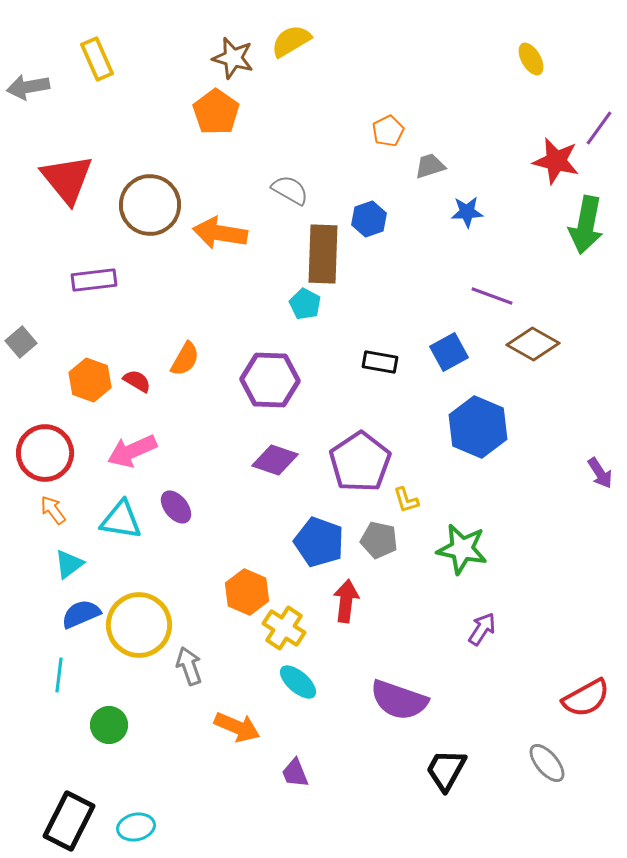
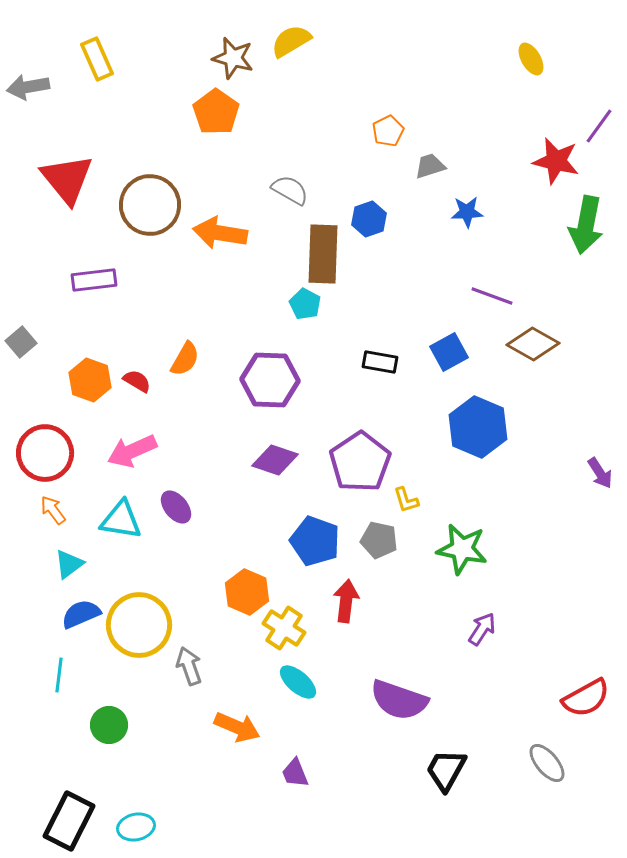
purple line at (599, 128): moved 2 px up
blue pentagon at (319, 542): moved 4 px left, 1 px up
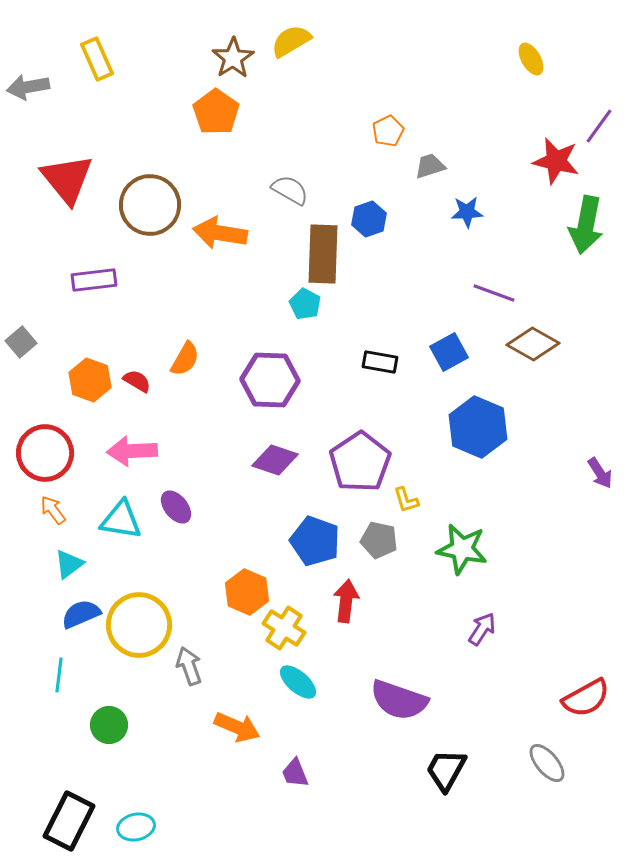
brown star at (233, 58): rotated 24 degrees clockwise
purple line at (492, 296): moved 2 px right, 3 px up
pink arrow at (132, 451): rotated 21 degrees clockwise
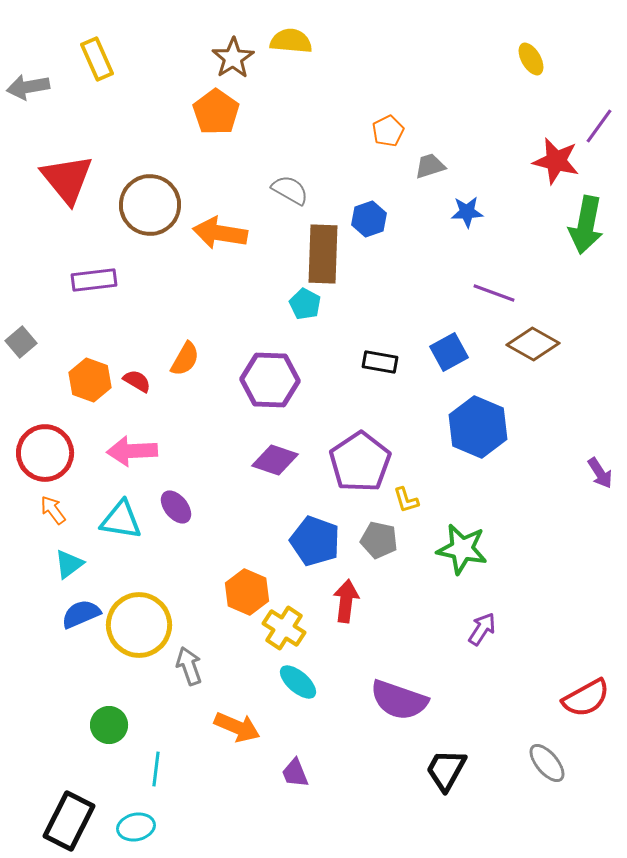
yellow semicircle at (291, 41): rotated 36 degrees clockwise
cyan line at (59, 675): moved 97 px right, 94 px down
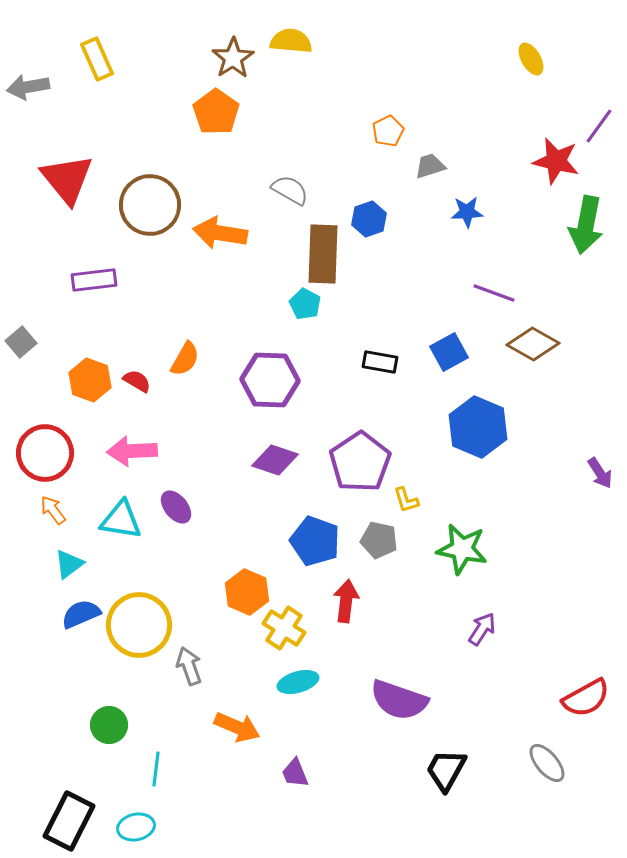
cyan ellipse at (298, 682): rotated 57 degrees counterclockwise
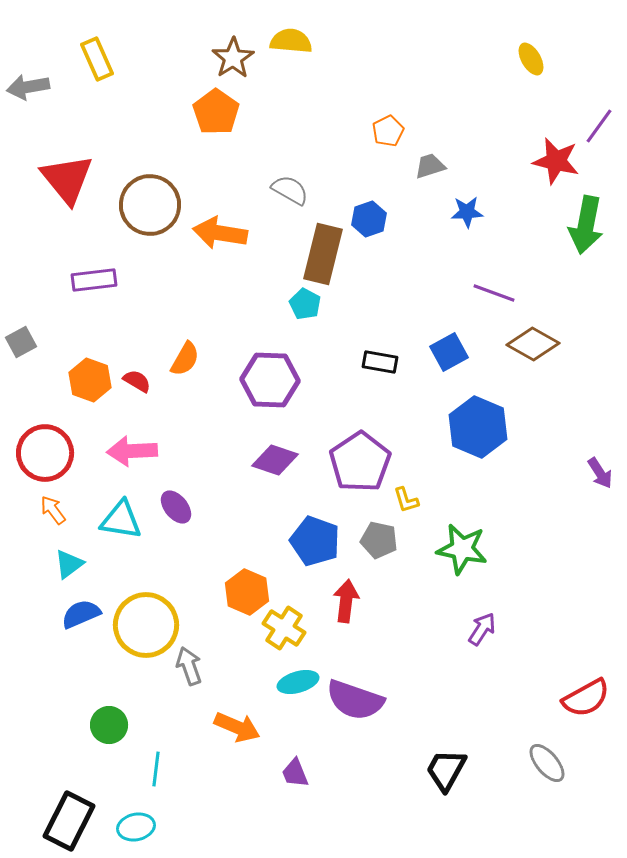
brown rectangle at (323, 254): rotated 12 degrees clockwise
gray square at (21, 342): rotated 12 degrees clockwise
yellow circle at (139, 625): moved 7 px right
purple semicircle at (399, 700): moved 44 px left
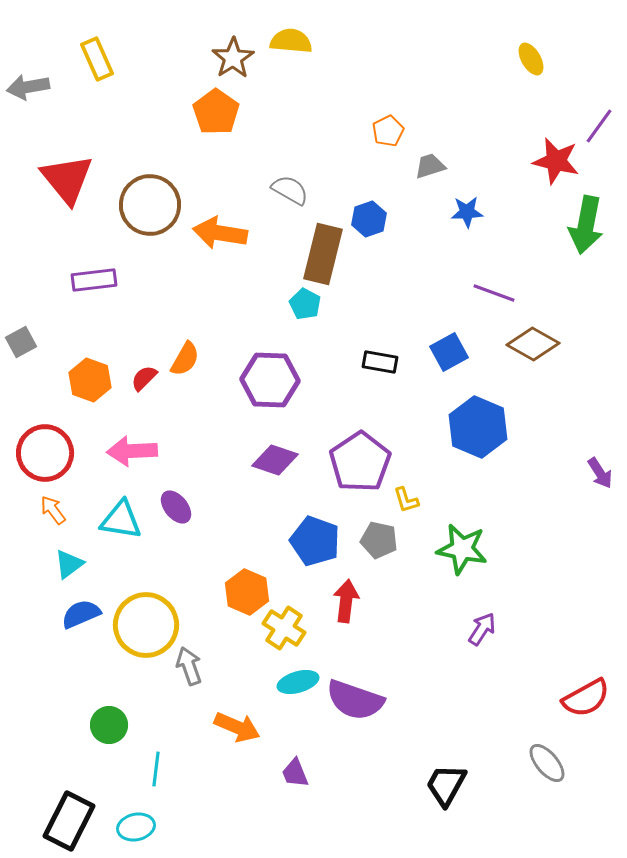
red semicircle at (137, 381): moved 7 px right, 3 px up; rotated 76 degrees counterclockwise
black trapezoid at (446, 770): moved 15 px down
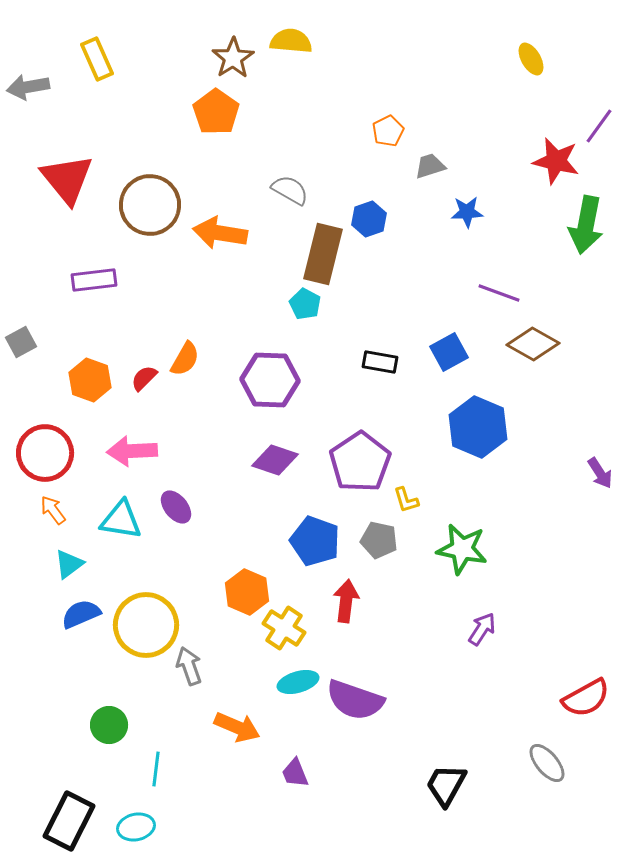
purple line at (494, 293): moved 5 px right
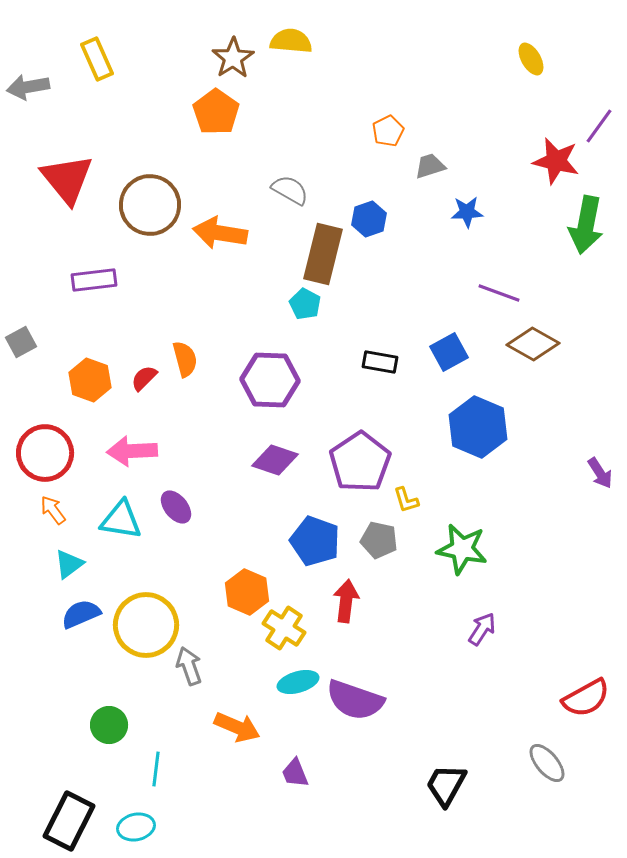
orange semicircle at (185, 359): rotated 45 degrees counterclockwise
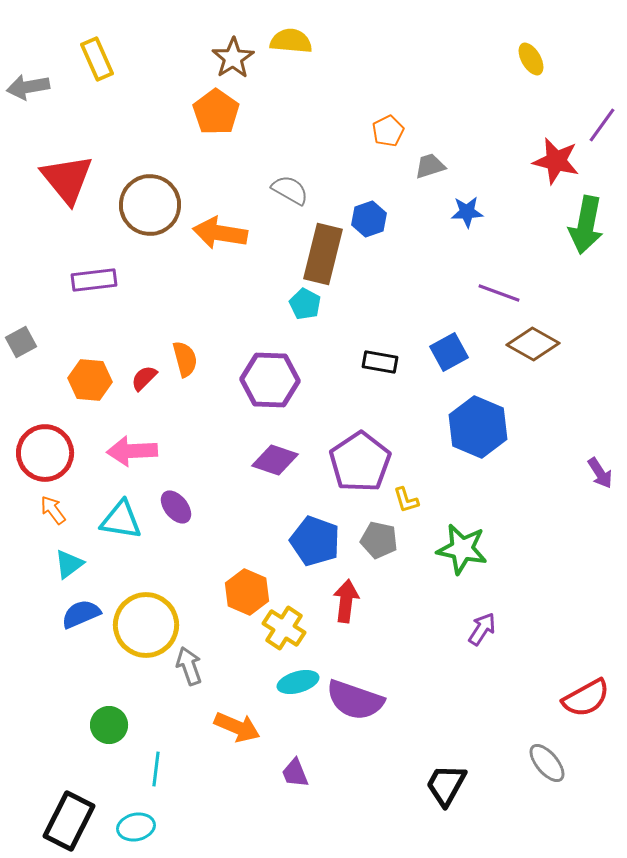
purple line at (599, 126): moved 3 px right, 1 px up
orange hexagon at (90, 380): rotated 15 degrees counterclockwise
